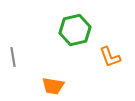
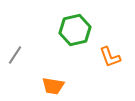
gray line: moved 2 px right, 2 px up; rotated 42 degrees clockwise
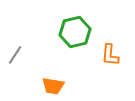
green hexagon: moved 2 px down
orange L-shape: moved 2 px up; rotated 25 degrees clockwise
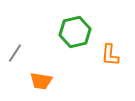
gray line: moved 2 px up
orange trapezoid: moved 12 px left, 5 px up
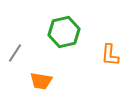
green hexagon: moved 11 px left
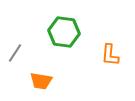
green hexagon: rotated 20 degrees clockwise
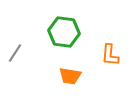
orange trapezoid: moved 29 px right, 5 px up
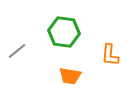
gray line: moved 2 px right, 2 px up; rotated 18 degrees clockwise
